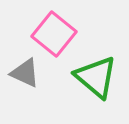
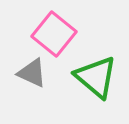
gray triangle: moved 7 px right
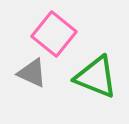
green triangle: rotated 18 degrees counterclockwise
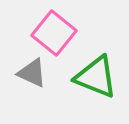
pink square: moved 1 px up
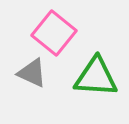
green triangle: rotated 18 degrees counterclockwise
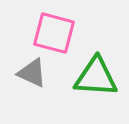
pink square: rotated 24 degrees counterclockwise
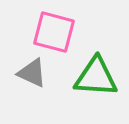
pink square: moved 1 px up
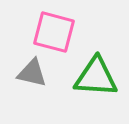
gray triangle: rotated 12 degrees counterclockwise
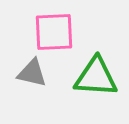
pink square: rotated 18 degrees counterclockwise
